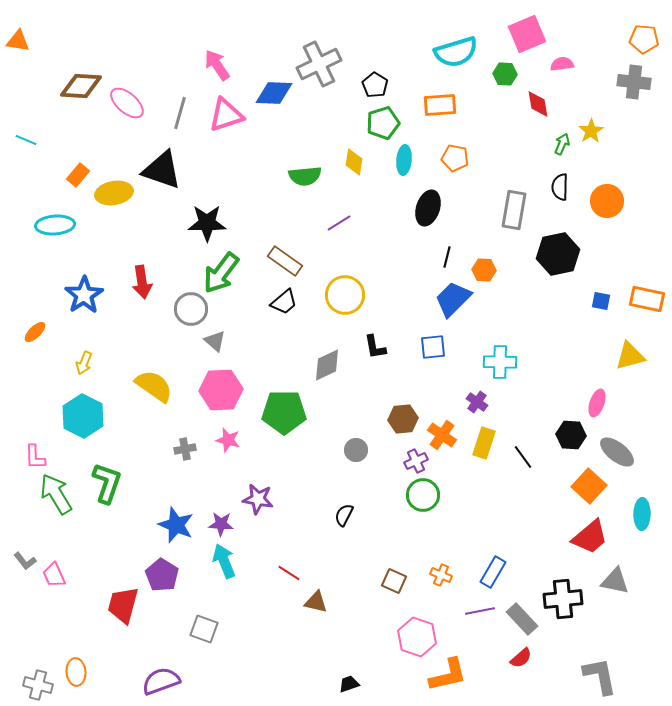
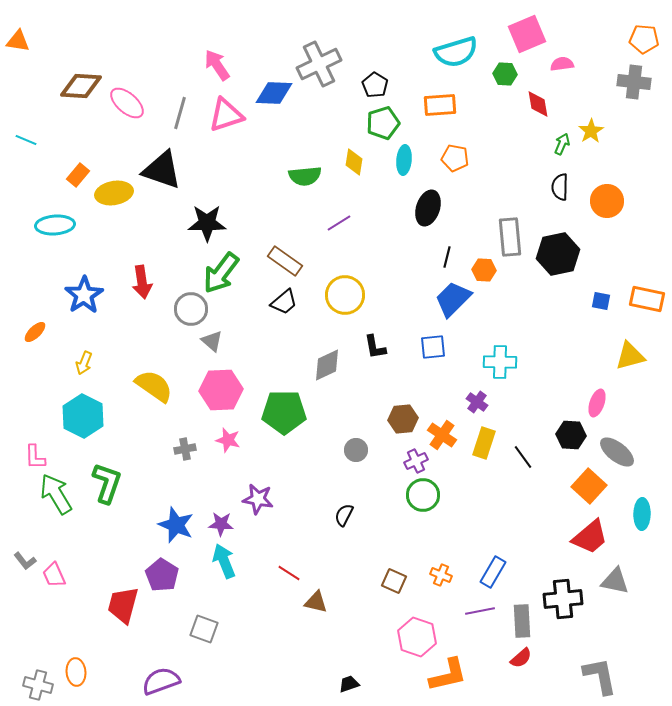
gray rectangle at (514, 210): moved 4 px left, 27 px down; rotated 15 degrees counterclockwise
gray triangle at (215, 341): moved 3 px left
gray rectangle at (522, 619): moved 2 px down; rotated 40 degrees clockwise
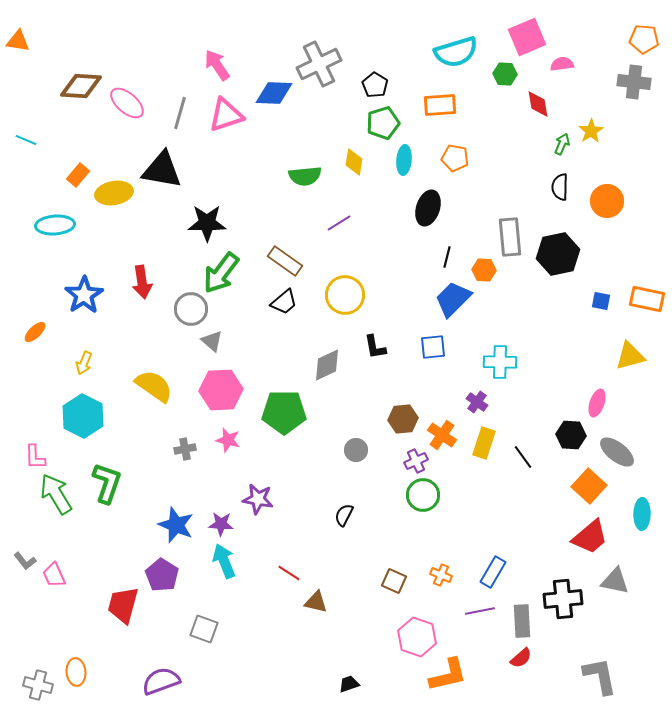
pink square at (527, 34): moved 3 px down
black triangle at (162, 170): rotated 9 degrees counterclockwise
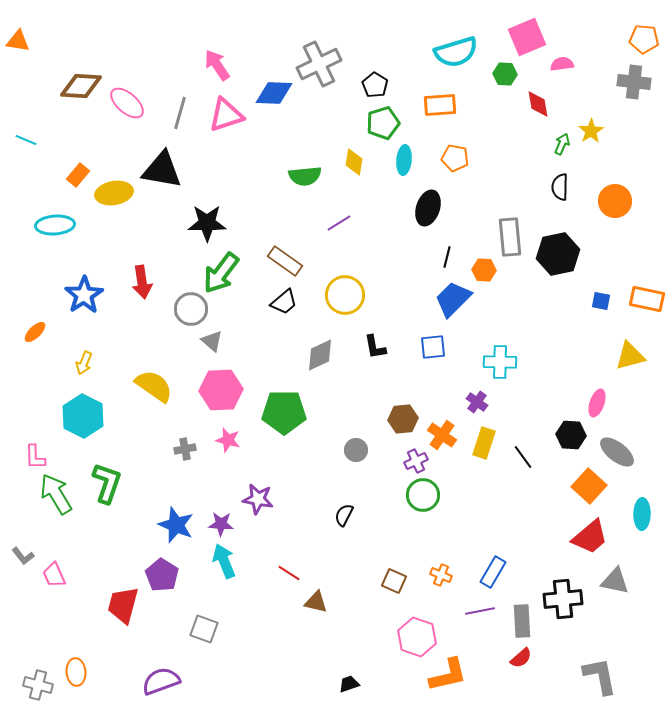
orange circle at (607, 201): moved 8 px right
gray diamond at (327, 365): moved 7 px left, 10 px up
gray L-shape at (25, 561): moved 2 px left, 5 px up
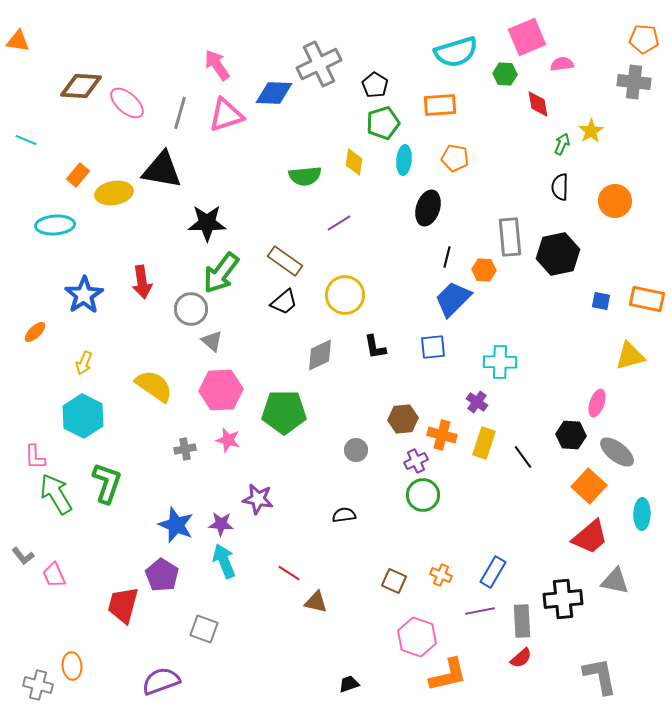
orange cross at (442, 435): rotated 20 degrees counterclockwise
black semicircle at (344, 515): rotated 55 degrees clockwise
orange ellipse at (76, 672): moved 4 px left, 6 px up
